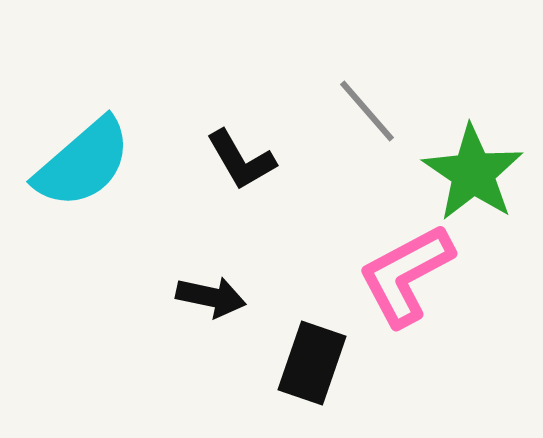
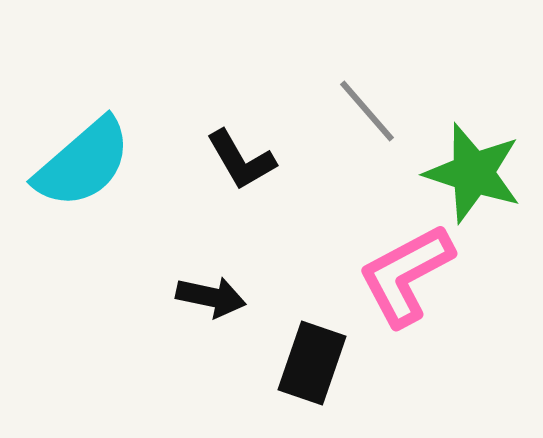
green star: rotated 16 degrees counterclockwise
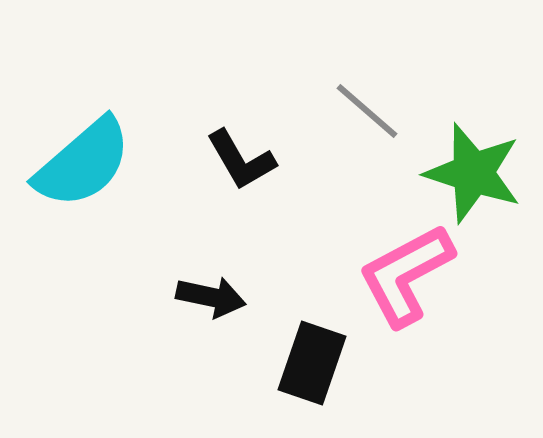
gray line: rotated 8 degrees counterclockwise
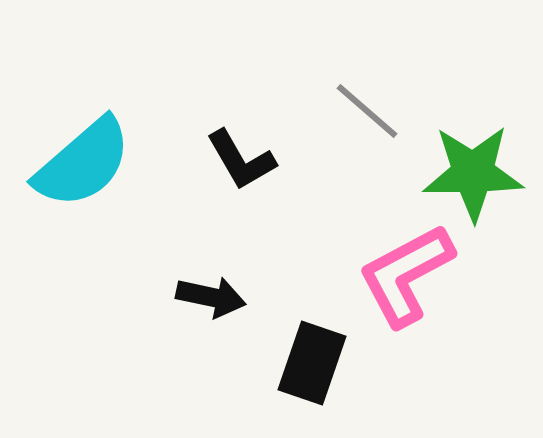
green star: rotated 18 degrees counterclockwise
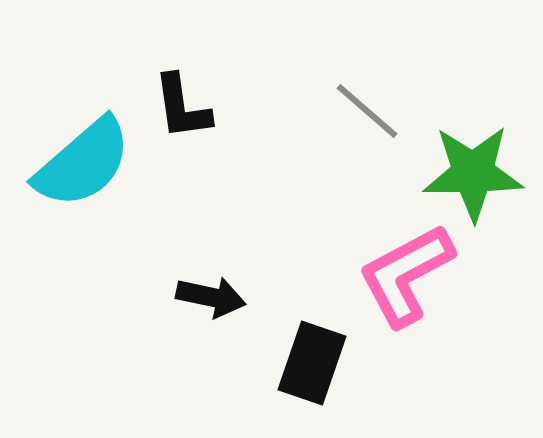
black L-shape: moved 59 px left, 53 px up; rotated 22 degrees clockwise
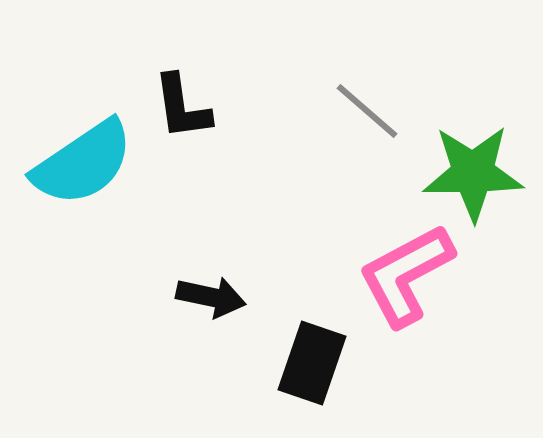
cyan semicircle: rotated 7 degrees clockwise
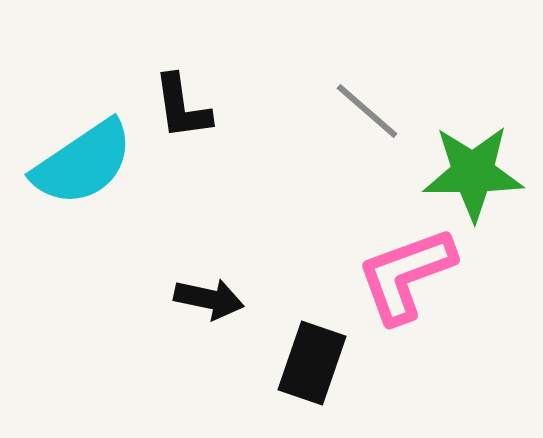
pink L-shape: rotated 8 degrees clockwise
black arrow: moved 2 px left, 2 px down
